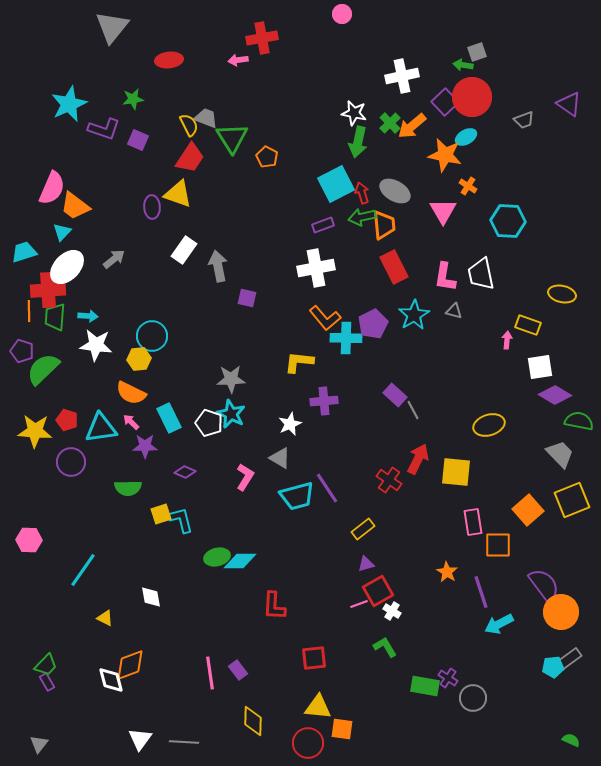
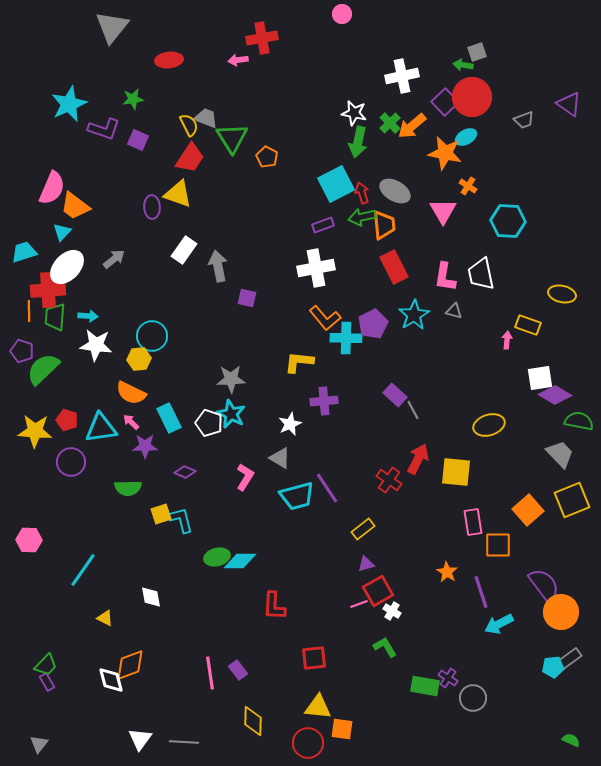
orange star at (445, 155): moved 2 px up
white square at (540, 367): moved 11 px down
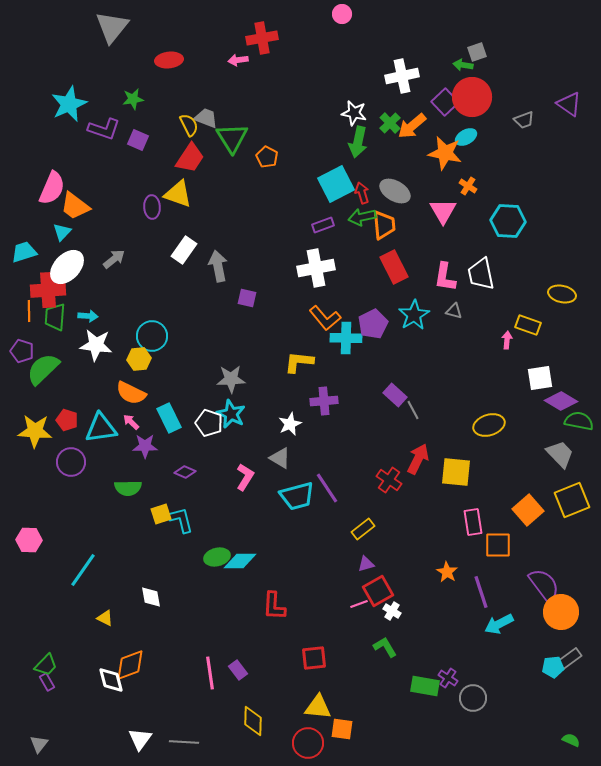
purple diamond at (555, 395): moved 6 px right, 6 px down
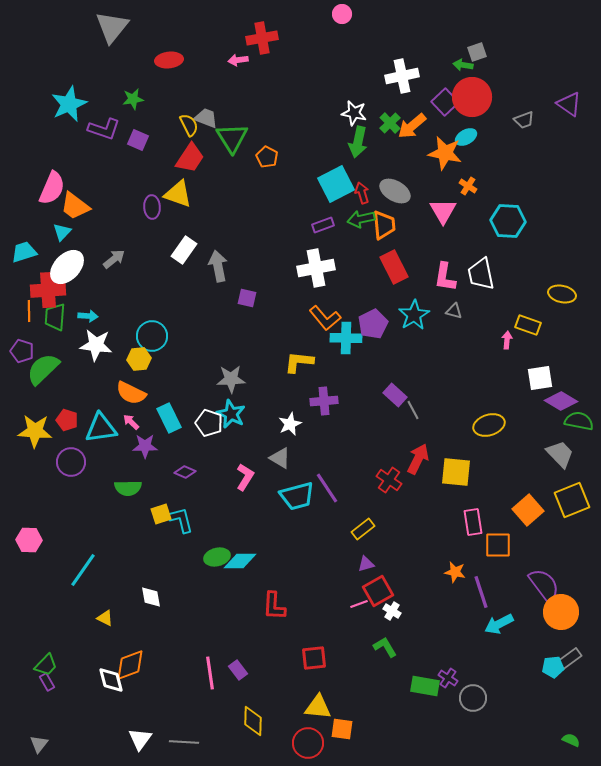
green arrow at (362, 217): moved 1 px left, 2 px down
orange star at (447, 572): moved 8 px right; rotated 20 degrees counterclockwise
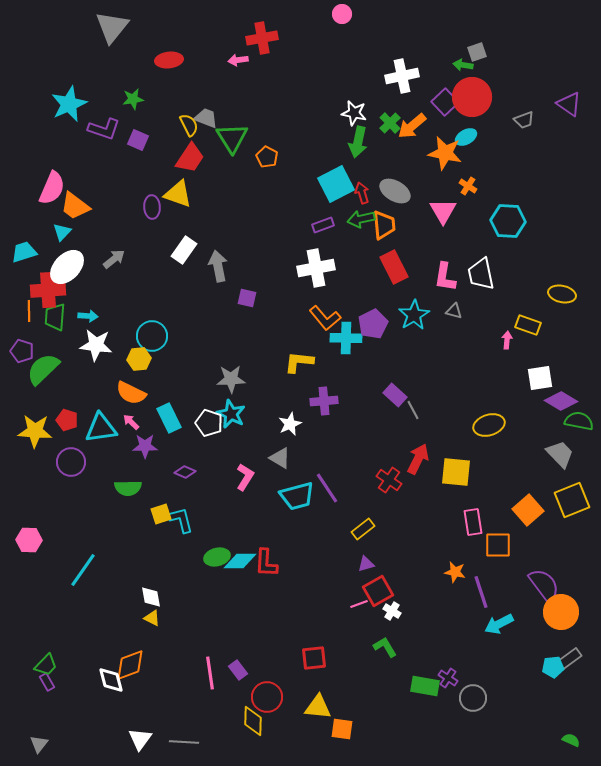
red L-shape at (274, 606): moved 8 px left, 43 px up
yellow triangle at (105, 618): moved 47 px right
red circle at (308, 743): moved 41 px left, 46 px up
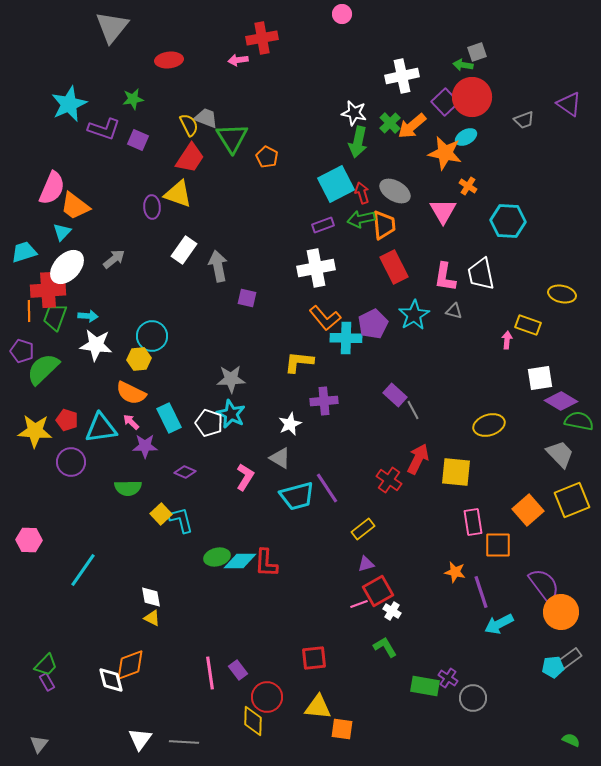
green trapezoid at (55, 317): rotated 16 degrees clockwise
yellow square at (161, 514): rotated 25 degrees counterclockwise
